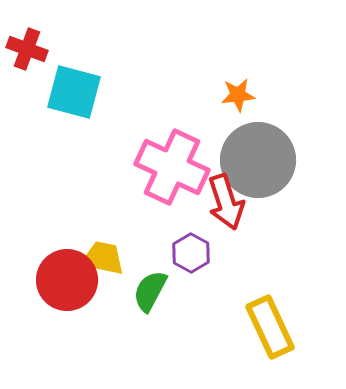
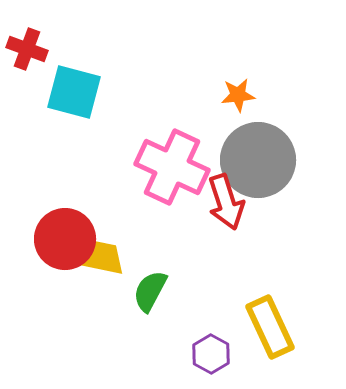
purple hexagon: moved 20 px right, 101 px down
red circle: moved 2 px left, 41 px up
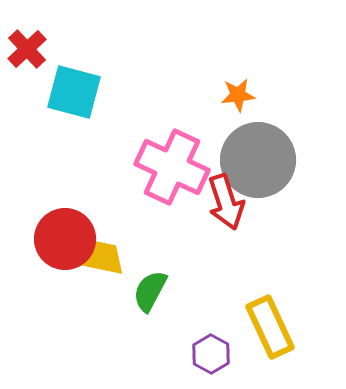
red cross: rotated 27 degrees clockwise
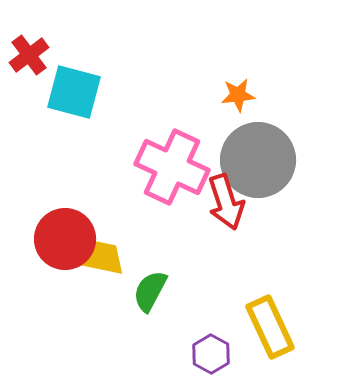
red cross: moved 2 px right, 6 px down; rotated 6 degrees clockwise
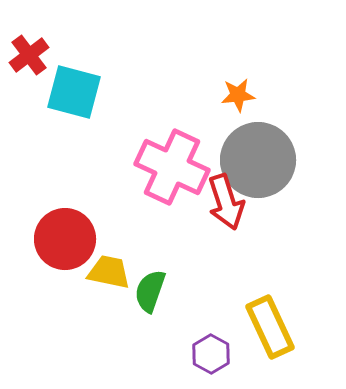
yellow trapezoid: moved 6 px right, 14 px down
green semicircle: rotated 9 degrees counterclockwise
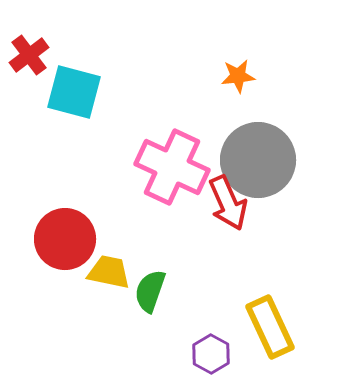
orange star: moved 19 px up
red arrow: moved 2 px right, 1 px down; rotated 6 degrees counterclockwise
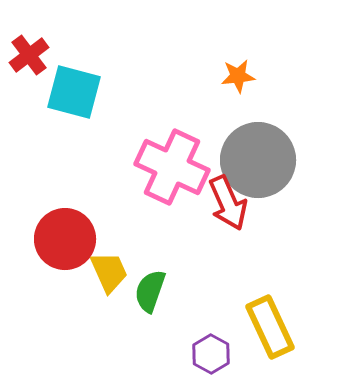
yellow trapezoid: rotated 54 degrees clockwise
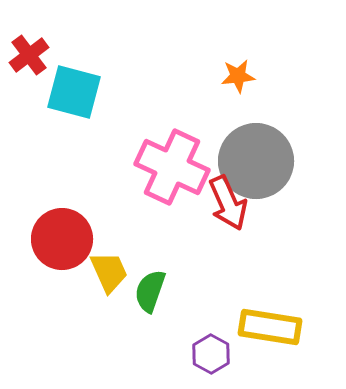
gray circle: moved 2 px left, 1 px down
red circle: moved 3 px left
yellow rectangle: rotated 56 degrees counterclockwise
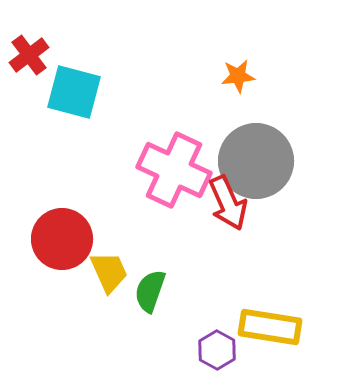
pink cross: moved 2 px right, 3 px down
purple hexagon: moved 6 px right, 4 px up
